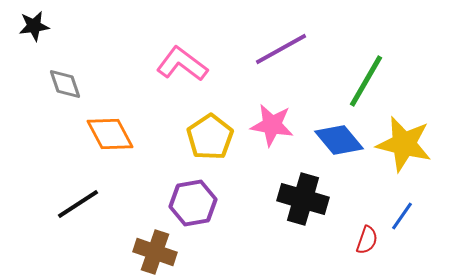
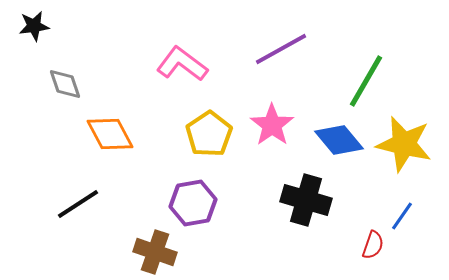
pink star: rotated 27 degrees clockwise
yellow pentagon: moved 1 px left, 3 px up
black cross: moved 3 px right, 1 px down
red semicircle: moved 6 px right, 5 px down
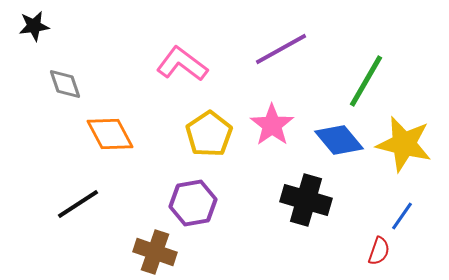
red semicircle: moved 6 px right, 6 px down
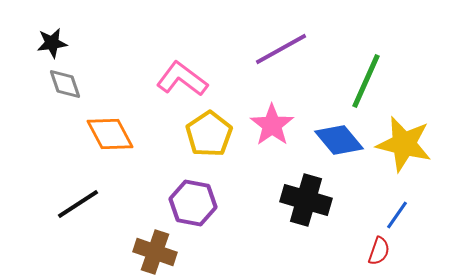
black star: moved 18 px right, 17 px down
pink L-shape: moved 15 px down
green line: rotated 6 degrees counterclockwise
purple hexagon: rotated 21 degrees clockwise
blue line: moved 5 px left, 1 px up
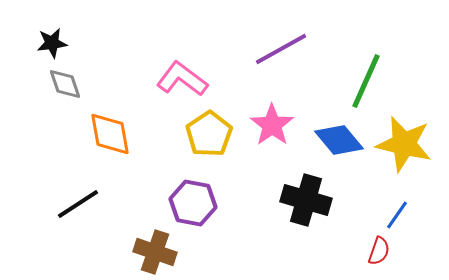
orange diamond: rotated 18 degrees clockwise
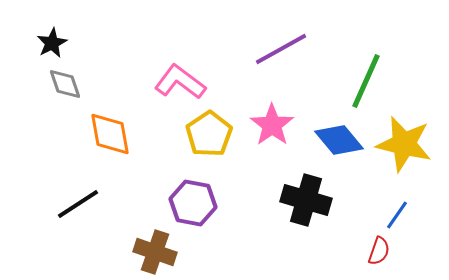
black star: rotated 20 degrees counterclockwise
pink L-shape: moved 2 px left, 3 px down
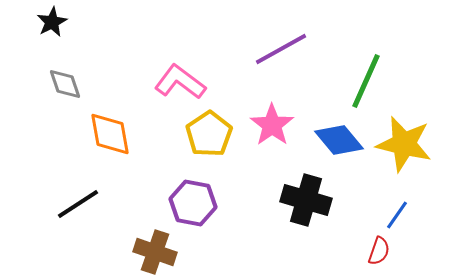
black star: moved 21 px up
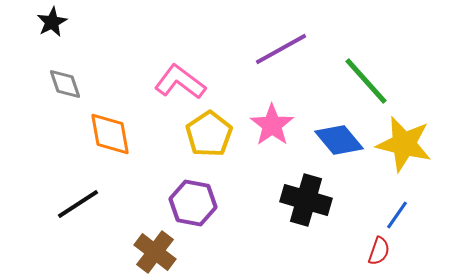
green line: rotated 66 degrees counterclockwise
brown cross: rotated 18 degrees clockwise
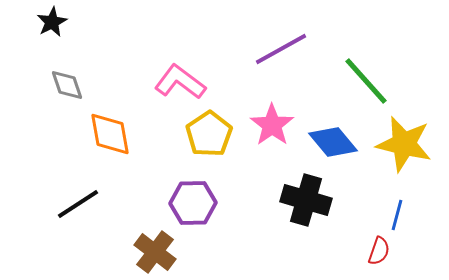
gray diamond: moved 2 px right, 1 px down
blue diamond: moved 6 px left, 2 px down
purple hexagon: rotated 12 degrees counterclockwise
blue line: rotated 20 degrees counterclockwise
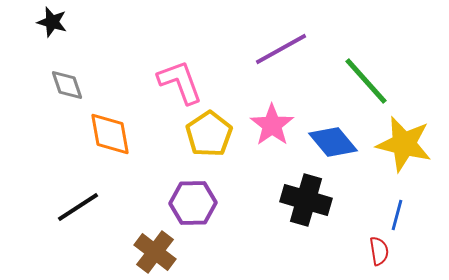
black star: rotated 28 degrees counterclockwise
pink L-shape: rotated 33 degrees clockwise
black line: moved 3 px down
red semicircle: rotated 28 degrees counterclockwise
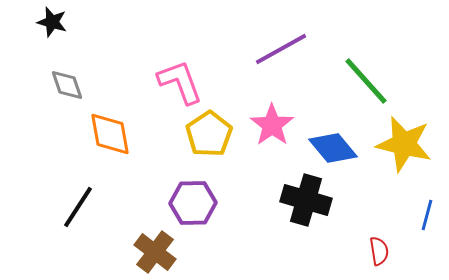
blue diamond: moved 6 px down
black line: rotated 24 degrees counterclockwise
blue line: moved 30 px right
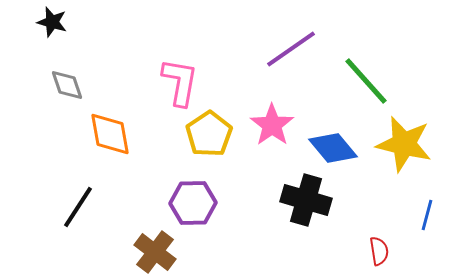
purple line: moved 10 px right; rotated 6 degrees counterclockwise
pink L-shape: rotated 30 degrees clockwise
